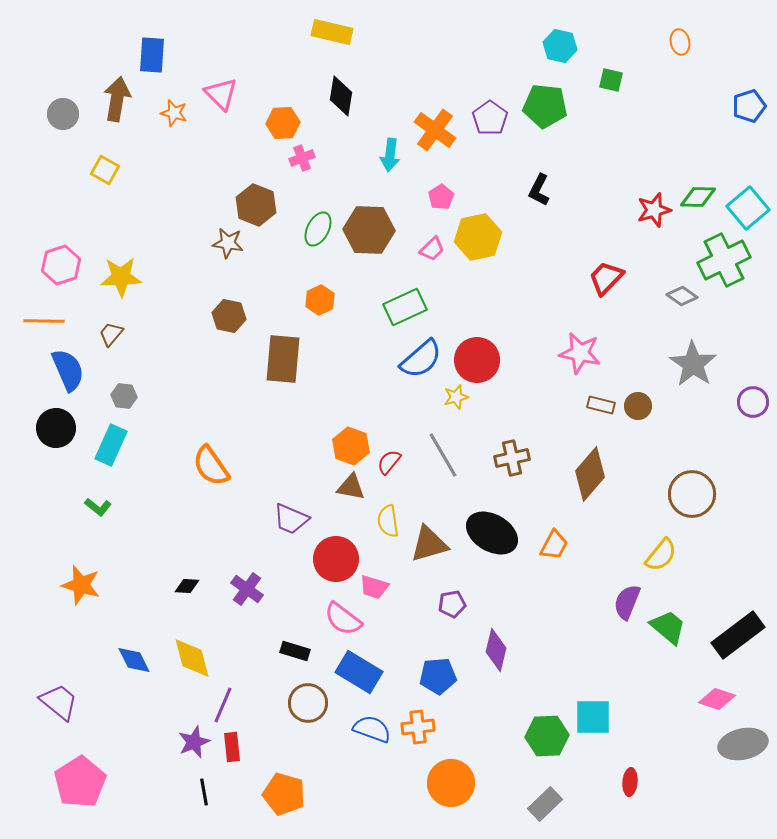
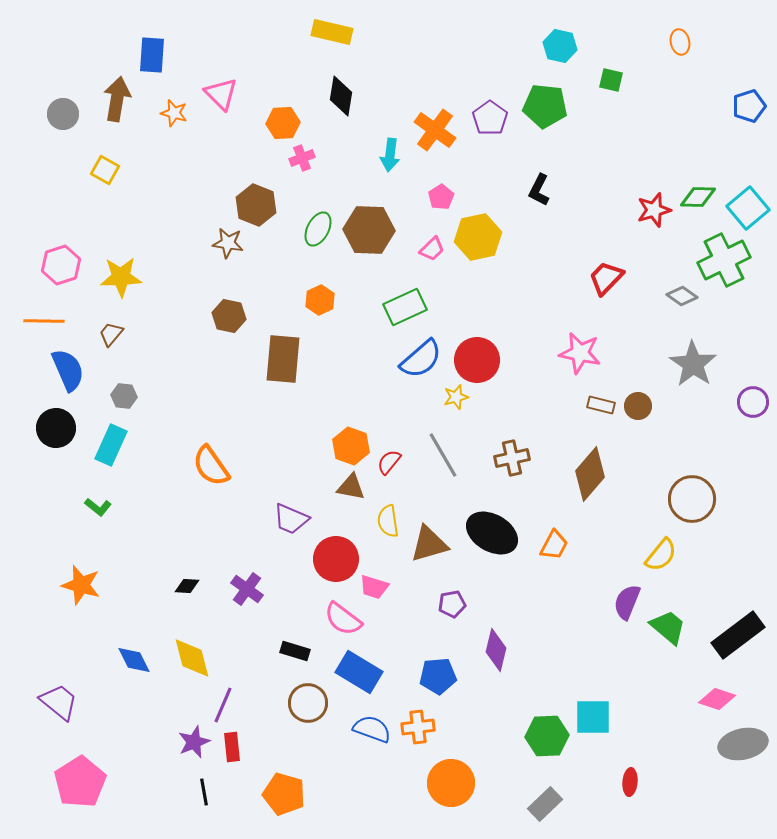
brown circle at (692, 494): moved 5 px down
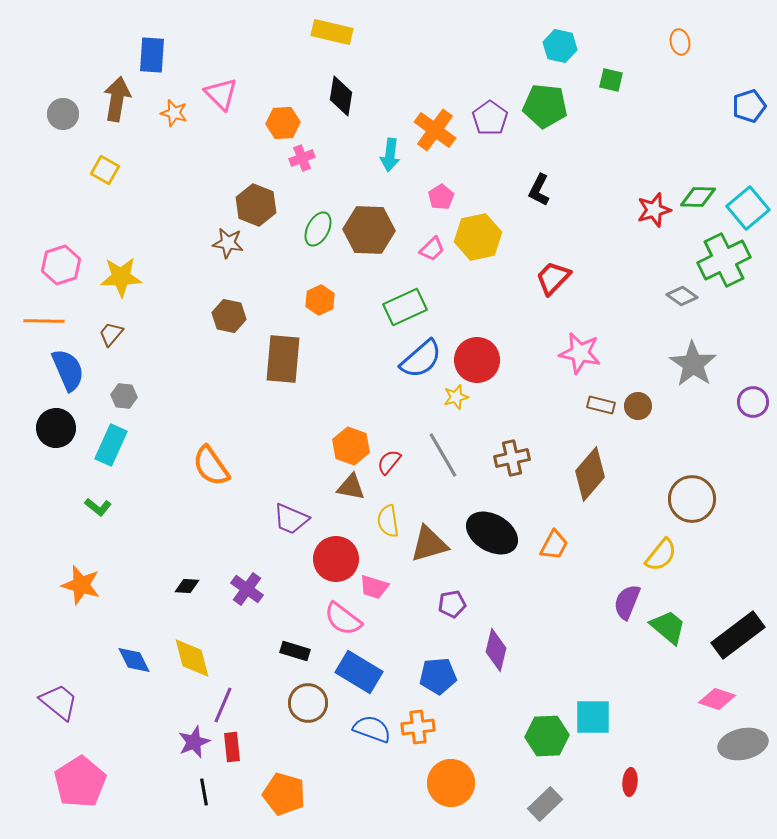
red trapezoid at (606, 278): moved 53 px left
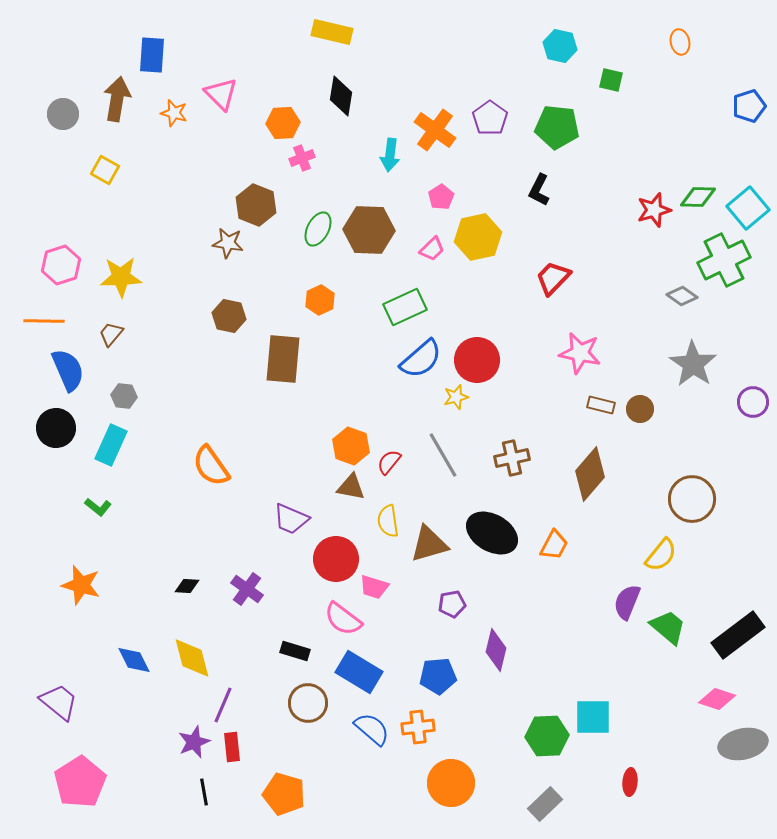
green pentagon at (545, 106): moved 12 px right, 21 px down
brown circle at (638, 406): moved 2 px right, 3 px down
blue semicircle at (372, 729): rotated 21 degrees clockwise
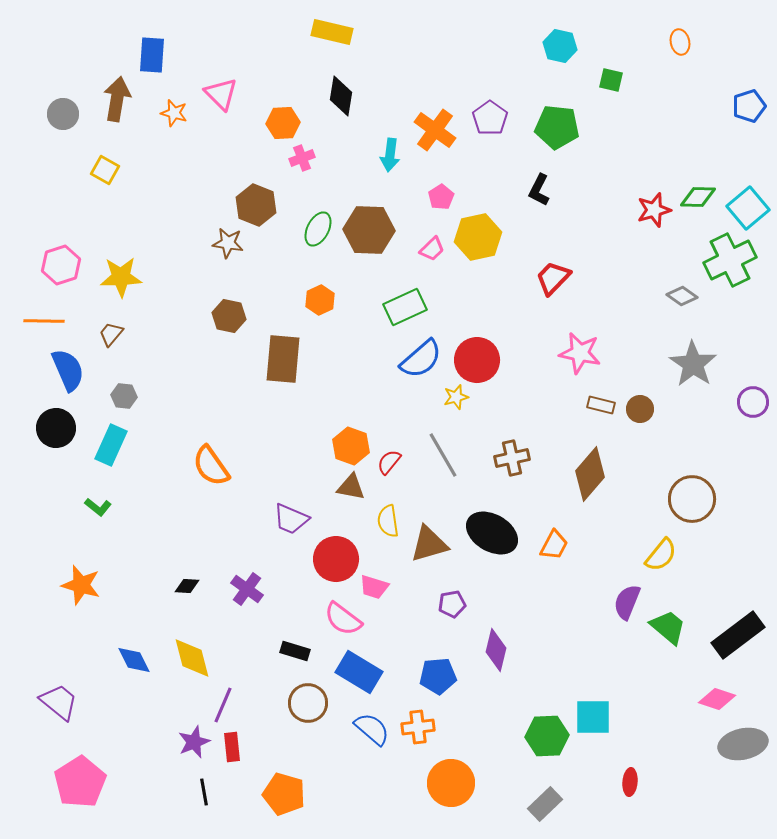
green cross at (724, 260): moved 6 px right
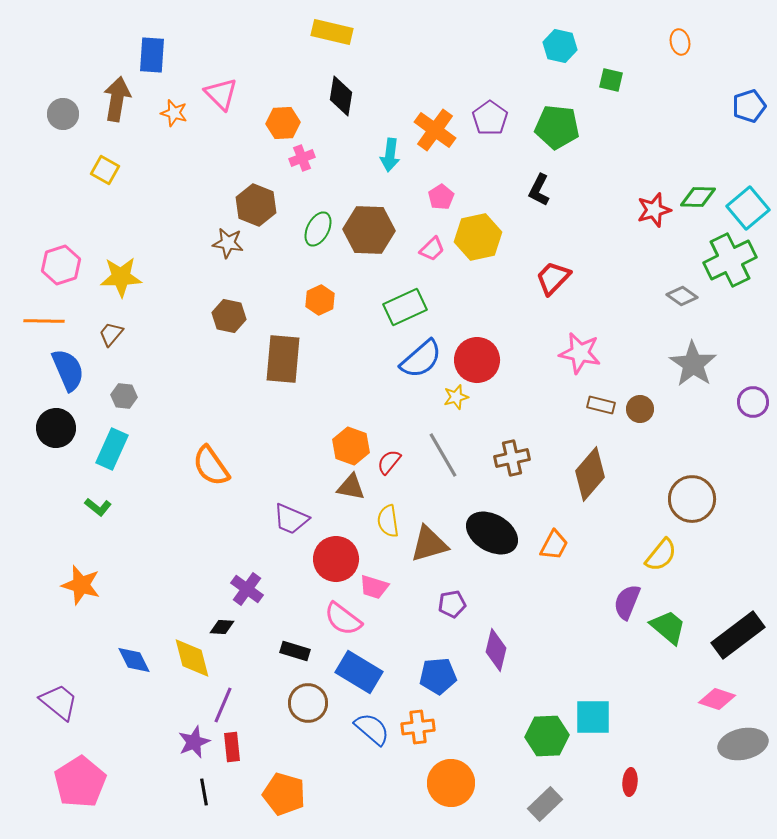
cyan rectangle at (111, 445): moved 1 px right, 4 px down
black diamond at (187, 586): moved 35 px right, 41 px down
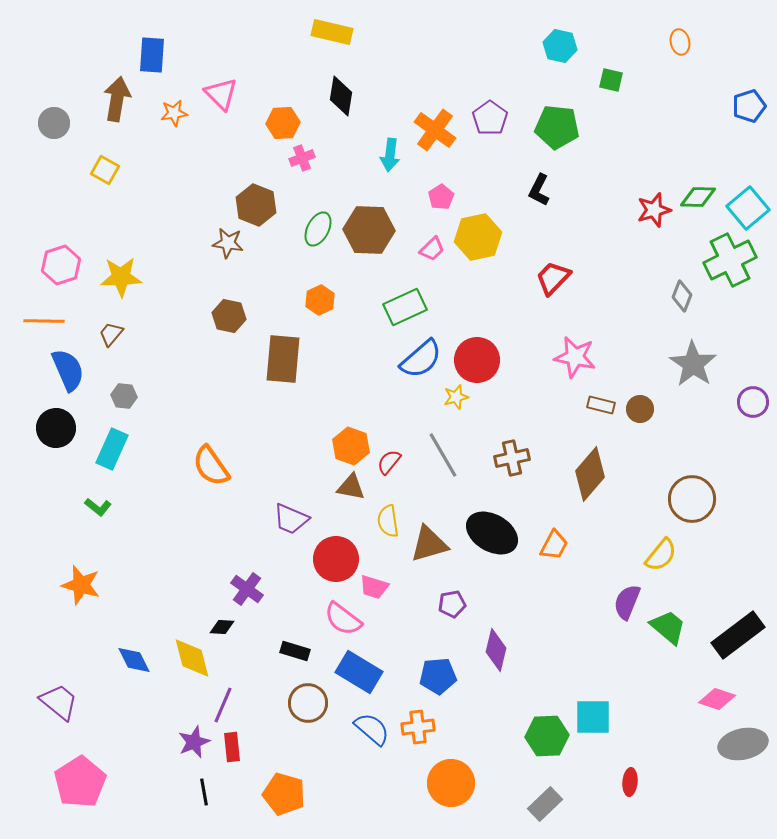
orange star at (174, 113): rotated 24 degrees counterclockwise
gray circle at (63, 114): moved 9 px left, 9 px down
gray diamond at (682, 296): rotated 76 degrees clockwise
pink star at (580, 353): moved 5 px left, 4 px down
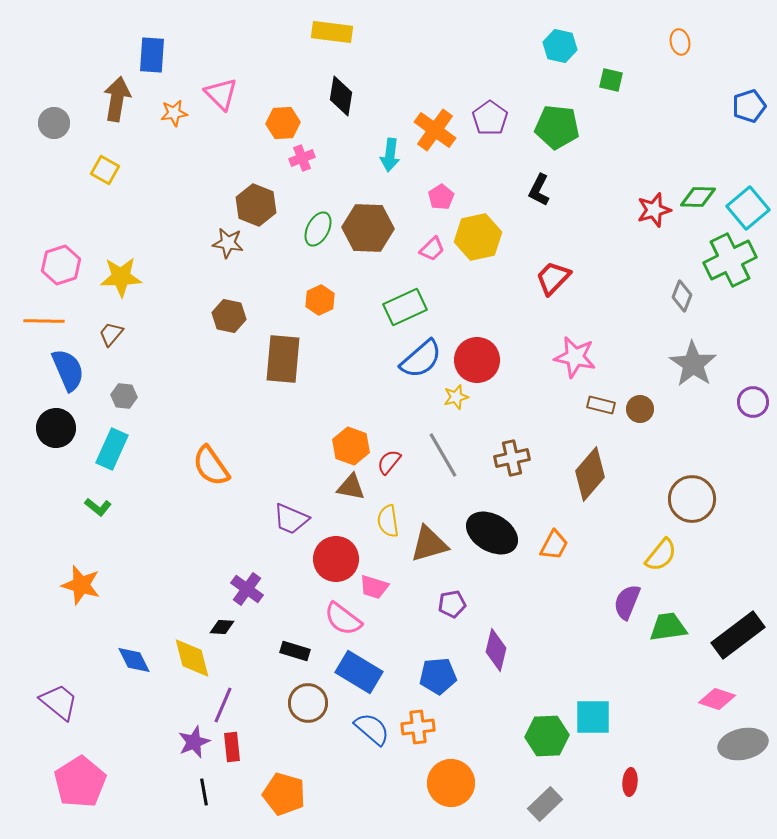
yellow rectangle at (332, 32): rotated 6 degrees counterclockwise
brown hexagon at (369, 230): moved 1 px left, 2 px up
green trapezoid at (668, 627): rotated 48 degrees counterclockwise
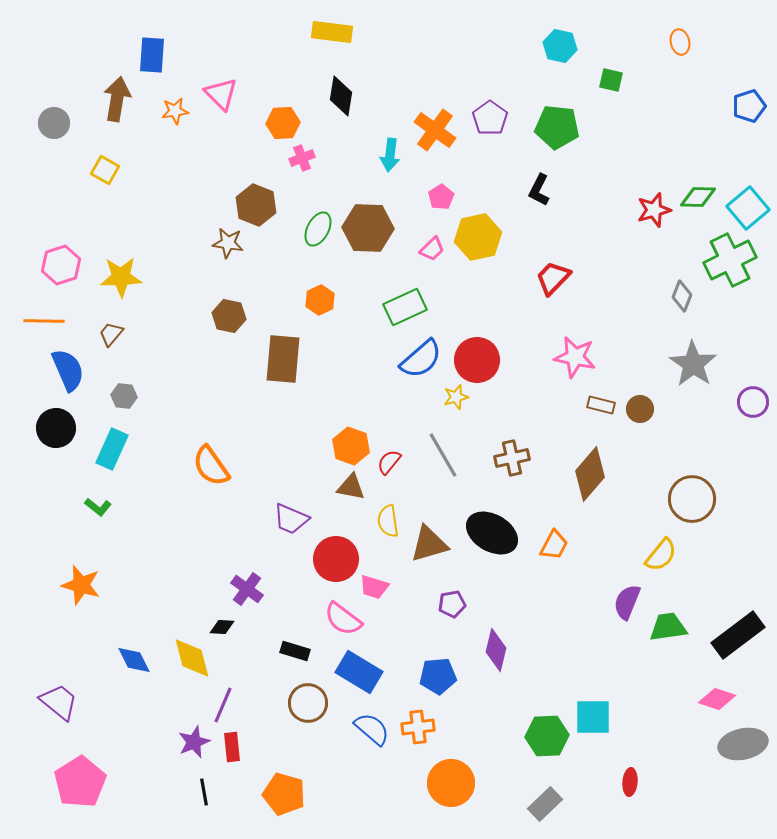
orange star at (174, 113): moved 1 px right, 2 px up
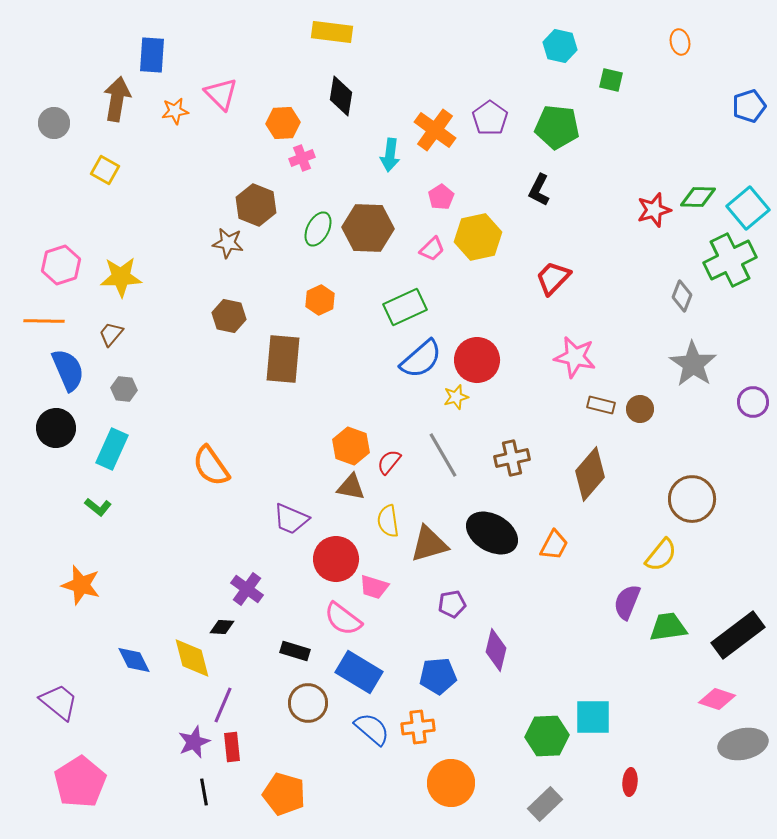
gray hexagon at (124, 396): moved 7 px up
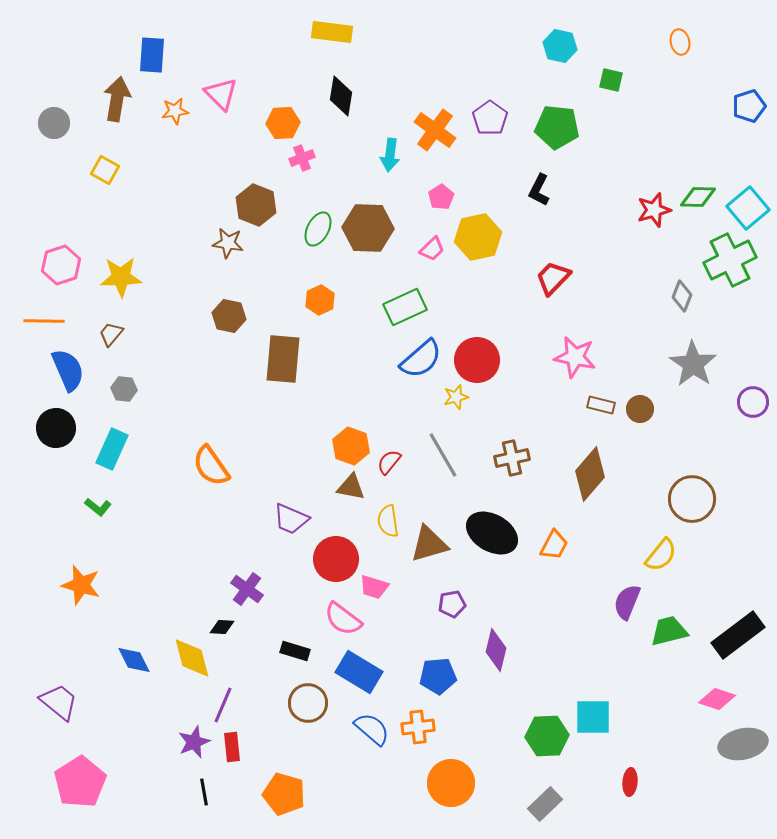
green trapezoid at (668, 627): moved 1 px right, 4 px down; rotated 6 degrees counterclockwise
